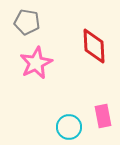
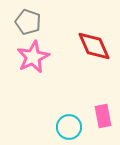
gray pentagon: moved 1 px right; rotated 10 degrees clockwise
red diamond: rotated 21 degrees counterclockwise
pink star: moved 3 px left, 6 px up
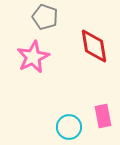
gray pentagon: moved 17 px right, 5 px up
red diamond: rotated 15 degrees clockwise
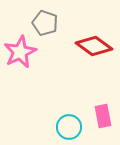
gray pentagon: moved 6 px down
red diamond: rotated 45 degrees counterclockwise
pink star: moved 13 px left, 5 px up
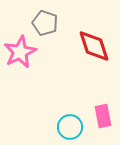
red diamond: rotated 36 degrees clockwise
cyan circle: moved 1 px right
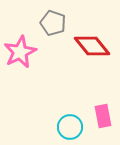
gray pentagon: moved 8 px right
red diamond: moved 2 px left; rotated 21 degrees counterclockwise
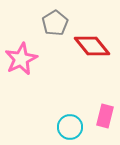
gray pentagon: moved 2 px right; rotated 20 degrees clockwise
pink star: moved 1 px right, 7 px down
pink rectangle: moved 2 px right; rotated 25 degrees clockwise
